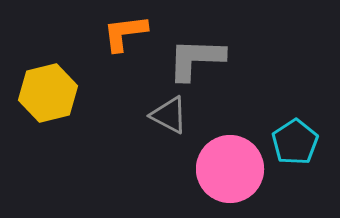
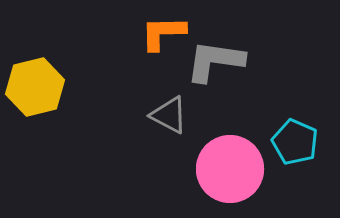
orange L-shape: moved 38 px right; rotated 6 degrees clockwise
gray L-shape: moved 19 px right, 2 px down; rotated 6 degrees clockwise
yellow hexagon: moved 13 px left, 6 px up
cyan pentagon: rotated 15 degrees counterclockwise
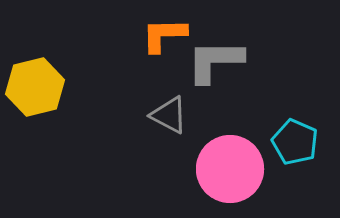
orange L-shape: moved 1 px right, 2 px down
gray L-shape: rotated 8 degrees counterclockwise
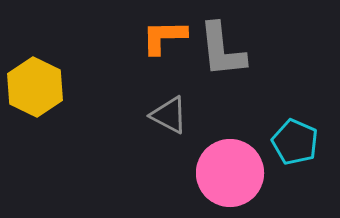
orange L-shape: moved 2 px down
gray L-shape: moved 7 px right, 11 px up; rotated 96 degrees counterclockwise
yellow hexagon: rotated 20 degrees counterclockwise
pink circle: moved 4 px down
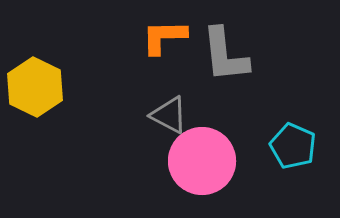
gray L-shape: moved 3 px right, 5 px down
cyan pentagon: moved 2 px left, 4 px down
pink circle: moved 28 px left, 12 px up
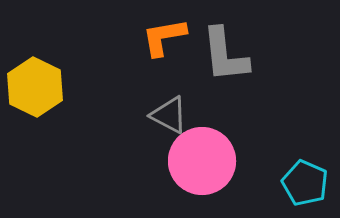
orange L-shape: rotated 9 degrees counterclockwise
cyan pentagon: moved 12 px right, 37 px down
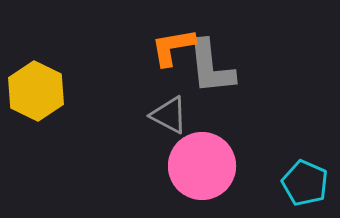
orange L-shape: moved 9 px right, 10 px down
gray L-shape: moved 14 px left, 12 px down
yellow hexagon: moved 1 px right, 4 px down
pink circle: moved 5 px down
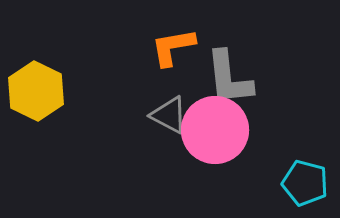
gray L-shape: moved 18 px right, 11 px down
pink circle: moved 13 px right, 36 px up
cyan pentagon: rotated 9 degrees counterclockwise
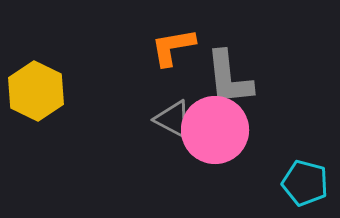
gray triangle: moved 4 px right, 4 px down
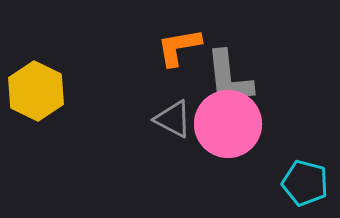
orange L-shape: moved 6 px right
pink circle: moved 13 px right, 6 px up
